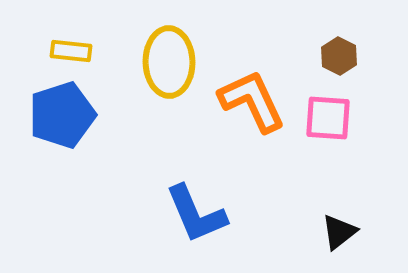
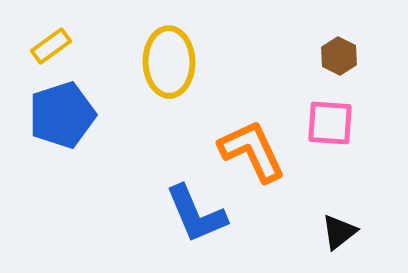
yellow rectangle: moved 20 px left, 5 px up; rotated 42 degrees counterclockwise
orange L-shape: moved 50 px down
pink square: moved 2 px right, 5 px down
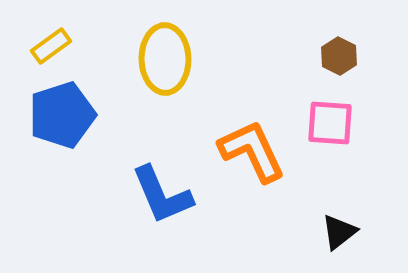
yellow ellipse: moved 4 px left, 3 px up
blue L-shape: moved 34 px left, 19 px up
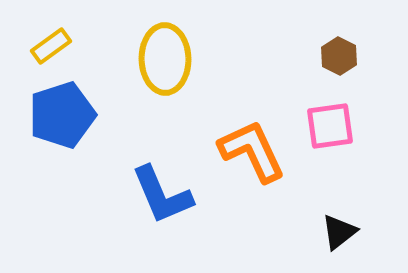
pink square: moved 3 px down; rotated 12 degrees counterclockwise
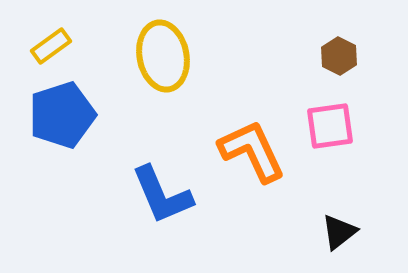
yellow ellipse: moved 2 px left, 3 px up; rotated 10 degrees counterclockwise
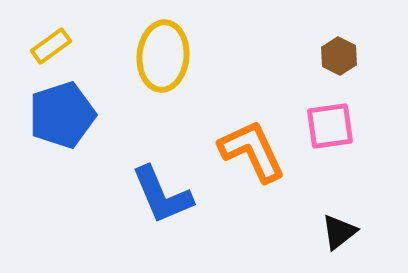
yellow ellipse: rotated 16 degrees clockwise
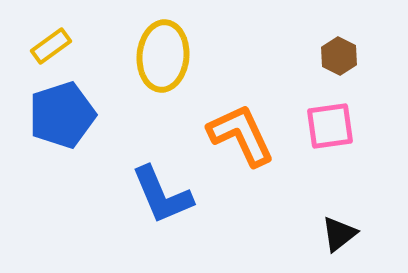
orange L-shape: moved 11 px left, 16 px up
black triangle: moved 2 px down
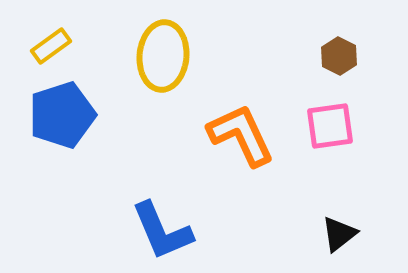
blue L-shape: moved 36 px down
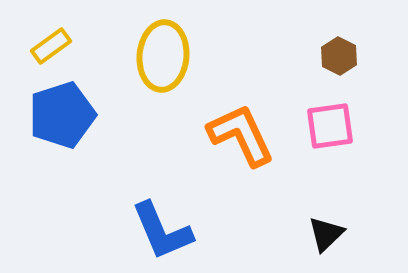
black triangle: moved 13 px left; rotated 6 degrees counterclockwise
